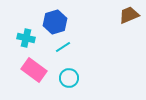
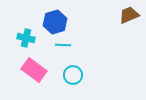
cyan line: moved 2 px up; rotated 35 degrees clockwise
cyan circle: moved 4 px right, 3 px up
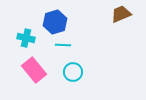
brown trapezoid: moved 8 px left, 1 px up
pink rectangle: rotated 15 degrees clockwise
cyan circle: moved 3 px up
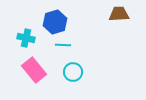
brown trapezoid: moved 2 px left; rotated 20 degrees clockwise
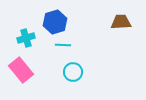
brown trapezoid: moved 2 px right, 8 px down
cyan cross: rotated 30 degrees counterclockwise
pink rectangle: moved 13 px left
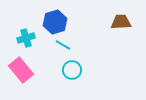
cyan line: rotated 28 degrees clockwise
cyan circle: moved 1 px left, 2 px up
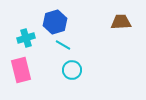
pink rectangle: rotated 25 degrees clockwise
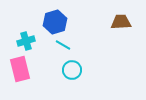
cyan cross: moved 3 px down
pink rectangle: moved 1 px left, 1 px up
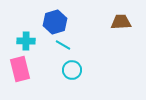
cyan cross: rotated 18 degrees clockwise
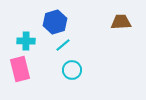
cyan line: rotated 70 degrees counterclockwise
